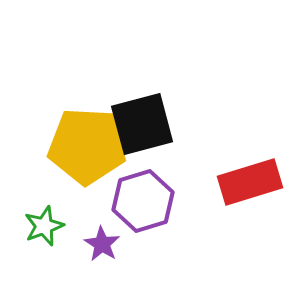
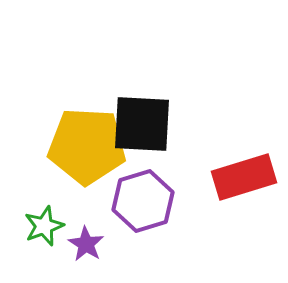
black square: rotated 18 degrees clockwise
red rectangle: moved 6 px left, 5 px up
purple star: moved 16 px left
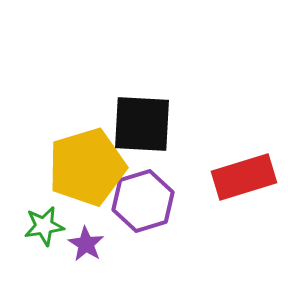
yellow pentagon: moved 21 px down; rotated 20 degrees counterclockwise
green star: rotated 12 degrees clockwise
